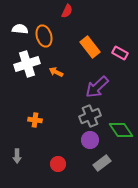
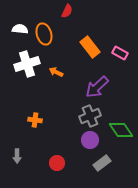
orange ellipse: moved 2 px up
red circle: moved 1 px left, 1 px up
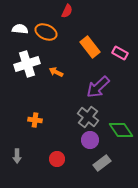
orange ellipse: moved 2 px right, 2 px up; rotated 50 degrees counterclockwise
purple arrow: moved 1 px right
gray cross: moved 2 px left, 1 px down; rotated 30 degrees counterclockwise
red circle: moved 4 px up
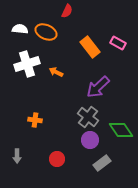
pink rectangle: moved 2 px left, 10 px up
